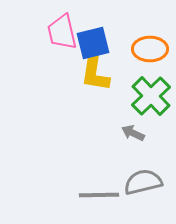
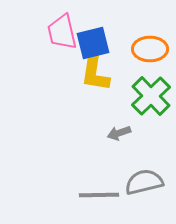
gray arrow: moved 14 px left; rotated 45 degrees counterclockwise
gray semicircle: moved 1 px right
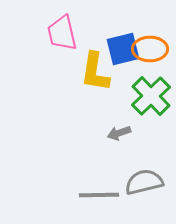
pink trapezoid: moved 1 px down
blue square: moved 30 px right, 6 px down
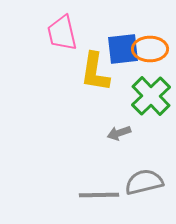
blue square: rotated 8 degrees clockwise
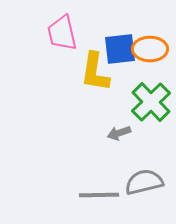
blue square: moved 3 px left
green cross: moved 6 px down
